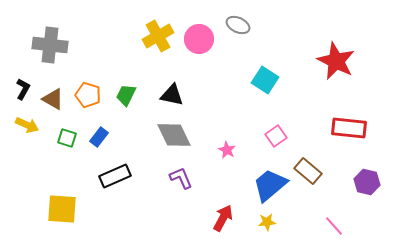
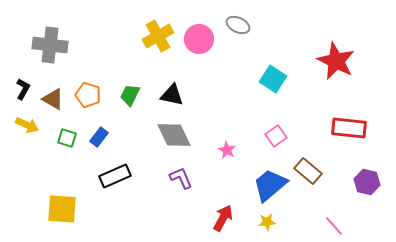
cyan square: moved 8 px right, 1 px up
green trapezoid: moved 4 px right
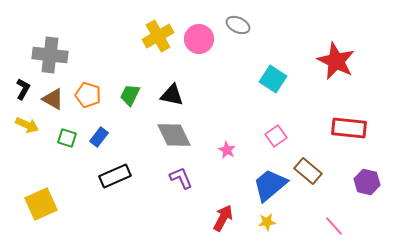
gray cross: moved 10 px down
yellow square: moved 21 px left, 5 px up; rotated 28 degrees counterclockwise
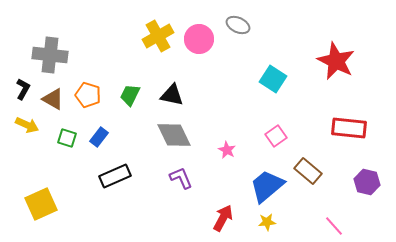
blue trapezoid: moved 3 px left, 1 px down
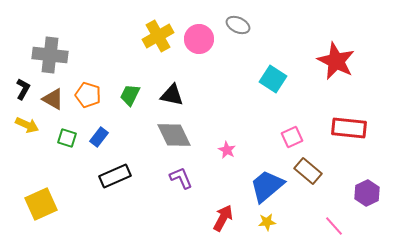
pink square: moved 16 px right, 1 px down; rotated 10 degrees clockwise
purple hexagon: moved 11 px down; rotated 20 degrees clockwise
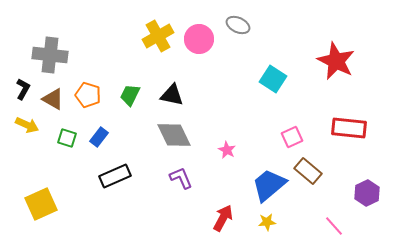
blue trapezoid: moved 2 px right, 1 px up
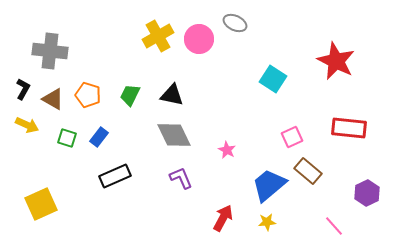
gray ellipse: moved 3 px left, 2 px up
gray cross: moved 4 px up
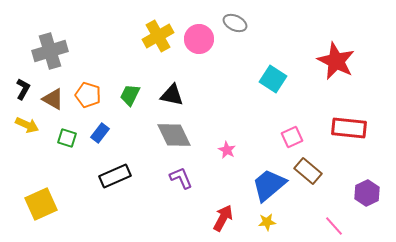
gray cross: rotated 24 degrees counterclockwise
blue rectangle: moved 1 px right, 4 px up
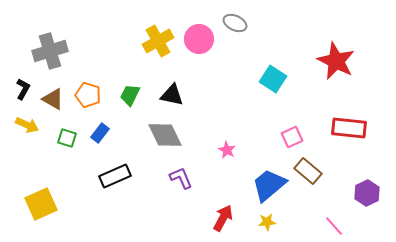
yellow cross: moved 5 px down
gray diamond: moved 9 px left
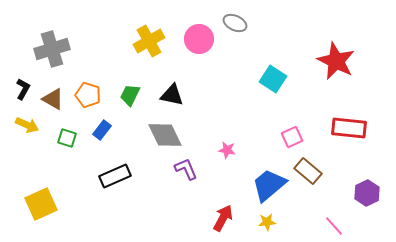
yellow cross: moved 9 px left
gray cross: moved 2 px right, 2 px up
blue rectangle: moved 2 px right, 3 px up
pink star: rotated 18 degrees counterclockwise
purple L-shape: moved 5 px right, 9 px up
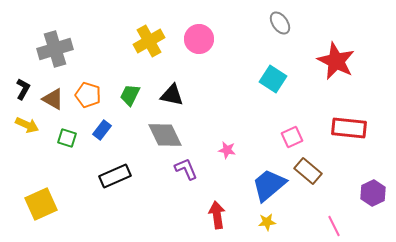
gray ellipse: moved 45 px right; rotated 30 degrees clockwise
gray cross: moved 3 px right
purple hexagon: moved 6 px right
red arrow: moved 6 px left, 3 px up; rotated 36 degrees counterclockwise
pink line: rotated 15 degrees clockwise
